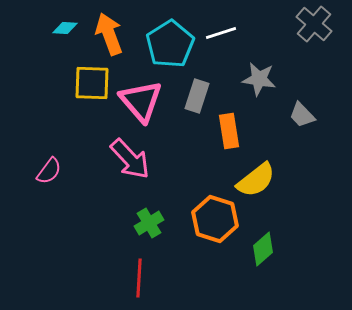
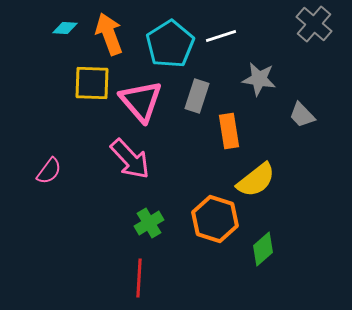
white line: moved 3 px down
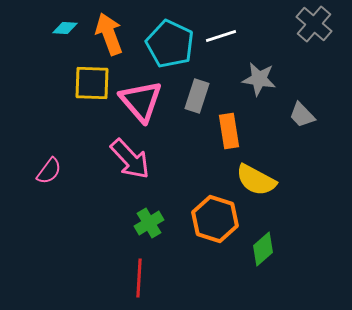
cyan pentagon: rotated 15 degrees counterclockwise
yellow semicircle: rotated 66 degrees clockwise
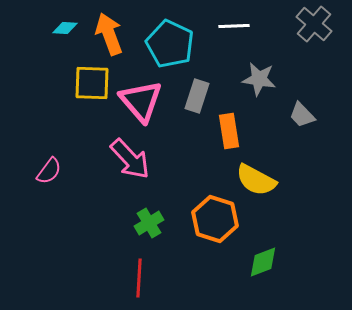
white line: moved 13 px right, 10 px up; rotated 16 degrees clockwise
green diamond: moved 13 px down; rotated 20 degrees clockwise
